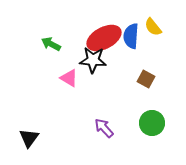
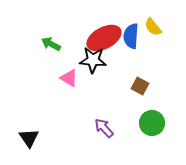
brown square: moved 6 px left, 7 px down
black triangle: rotated 10 degrees counterclockwise
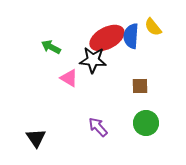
red ellipse: moved 3 px right
green arrow: moved 3 px down
brown square: rotated 30 degrees counterclockwise
green circle: moved 6 px left
purple arrow: moved 6 px left, 1 px up
black triangle: moved 7 px right
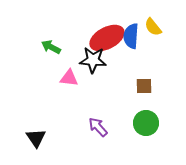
pink triangle: rotated 24 degrees counterclockwise
brown square: moved 4 px right
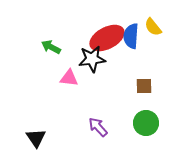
black star: moved 1 px left, 1 px up; rotated 12 degrees counterclockwise
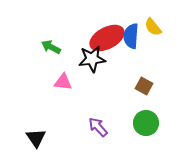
pink triangle: moved 6 px left, 4 px down
brown square: rotated 30 degrees clockwise
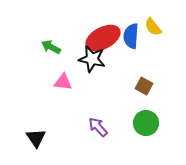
red ellipse: moved 4 px left
black star: rotated 20 degrees clockwise
